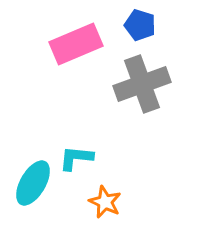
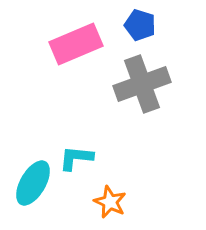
orange star: moved 5 px right
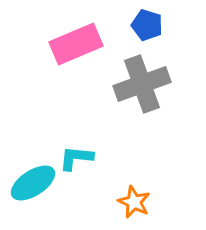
blue pentagon: moved 7 px right
cyan ellipse: rotated 27 degrees clockwise
orange star: moved 24 px right
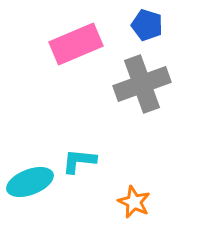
cyan L-shape: moved 3 px right, 3 px down
cyan ellipse: moved 3 px left, 1 px up; rotated 12 degrees clockwise
